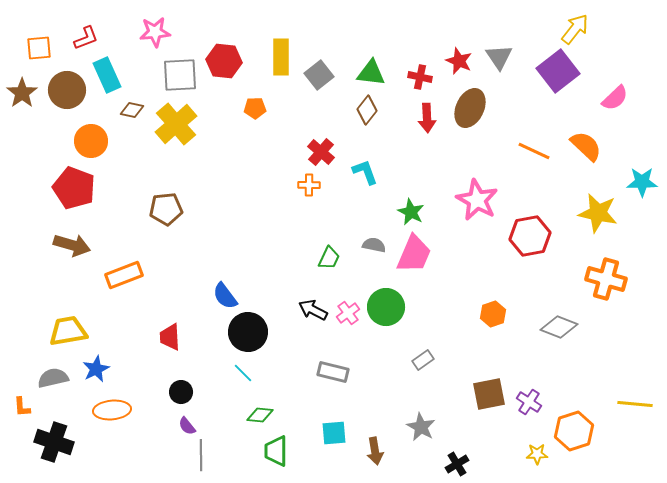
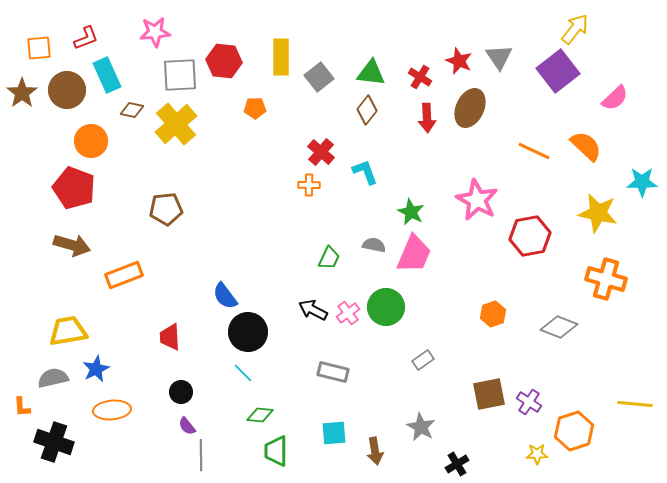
gray square at (319, 75): moved 2 px down
red cross at (420, 77): rotated 20 degrees clockwise
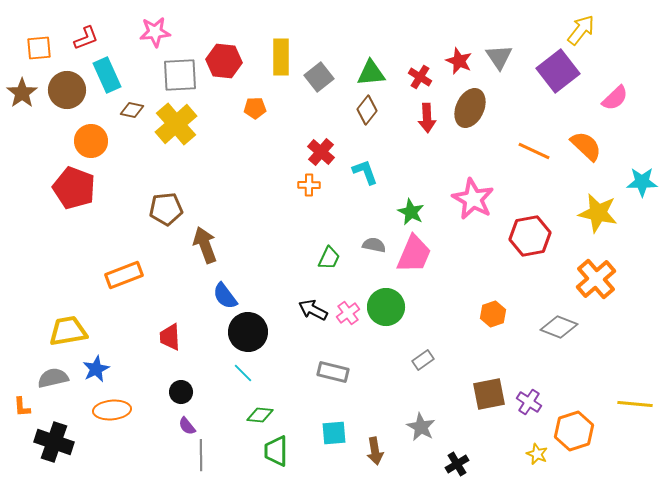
yellow arrow at (575, 29): moved 6 px right, 1 px down
green triangle at (371, 73): rotated 12 degrees counterclockwise
pink star at (477, 200): moved 4 px left, 1 px up
brown arrow at (72, 245): moved 133 px right; rotated 126 degrees counterclockwise
orange cross at (606, 279): moved 10 px left; rotated 33 degrees clockwise
yellow star at (537, 454): rotated 25 degrees clockwise
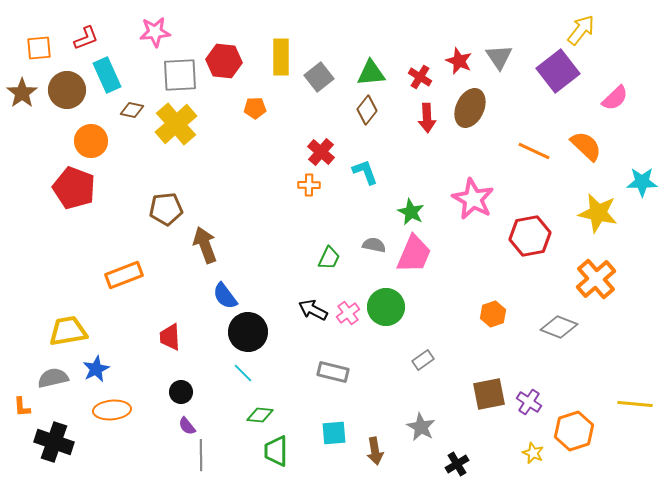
yellow star at (537, 454): moved 4 px left, 1 px up
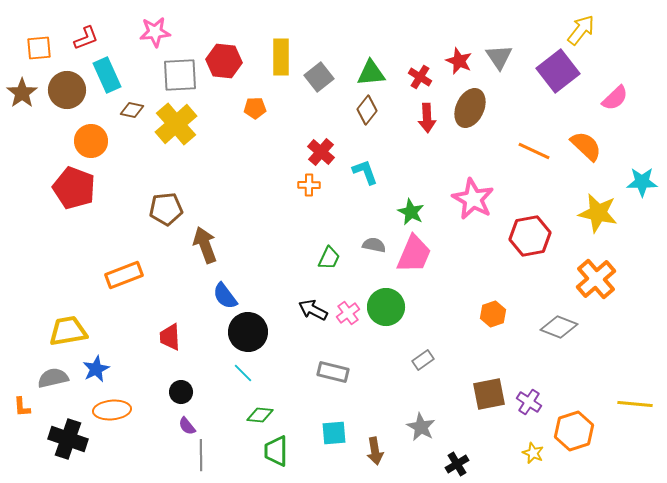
black cross at (54, 442): moved 14 px right, 3 px up
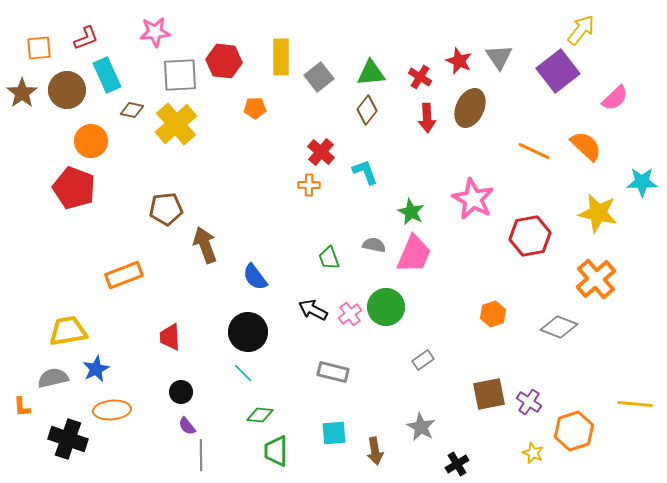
green trapezoid at (329, 258): rotated 135 degrees clockwise
blue semicircle at (225, 296): moved 30 px right, 19 px up
pink cross at (348, 313): moved 2 px right, 1 px down
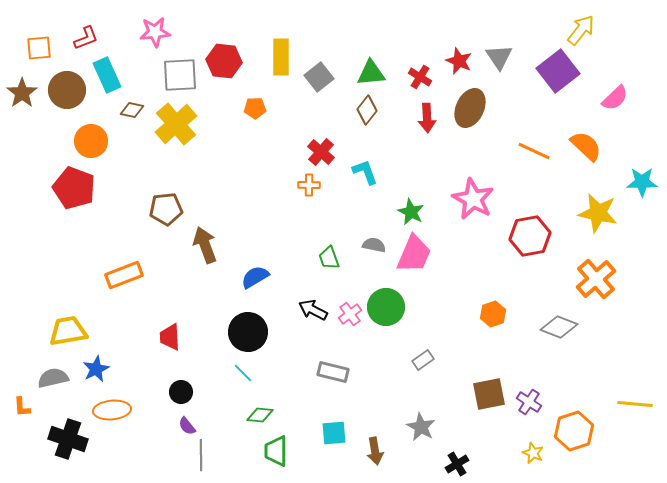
blue semicircle at (255, 277): rotated 96 degrees clockwise
